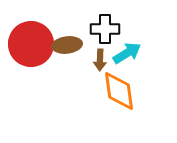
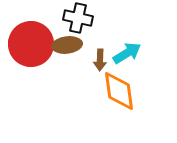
black cross: moved 27 px left, 11 px up; rotated 12 degrees clockwise
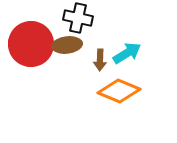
orange diamond: rotated 60 degrees counterclockwise
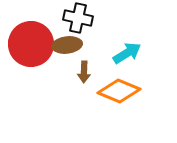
brown arrow: moved 16 px left, 12 px down
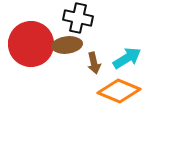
cyan arrow: moved 5 px down
brown arrow: moved 10 px right, 9 px up; rotated 15 degrees counterclockwise
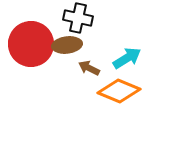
brown arrow: moved 5 px left, 5 px down; rotated 130 degrees clockwise
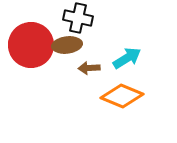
red circle: moved 1 px down
brown arrow: rotated 30 degrees counterclockwise
orange diamond: moved 3 px right, 5 px down
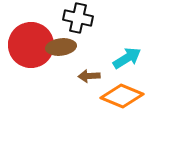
brown ellipse: moved 6 px left, 2 px down
brown arrow: moved 8 px down
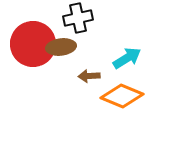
black cross: rotated 24 degrees counterclockwise
red circle: moved 2 px right, 1 px up
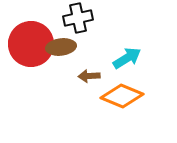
red circle: moved 2 px left
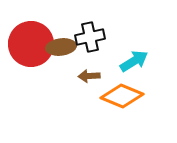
black cross: moved 12 px right, 19 px down
cyan arrow: moved 7 px right, 3 px down
